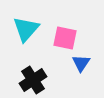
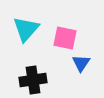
black cross: rotated 24 degrees clockwise
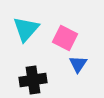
pink square: rotated 15 degrees clockwise
blue triangle: moved 3 px left, 1 px down
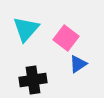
pink square: moved 1 px right; rotated 10 degrees clockwise
blue triangle: rotated 24 degrees clockwise
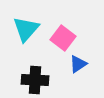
pink square: moved 3 px left
black cross: moved 2 px right; rotated 12 degrees clockwise
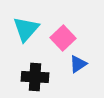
pink square: rotated 10 degrees clockwise
black cross: moved 3 px up
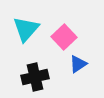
pink square: moved 1 px right, 1 px up
black cross: rotated 16 degrees counterclockwise
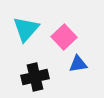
blue triangle: rotated 24 degrees clockwise
